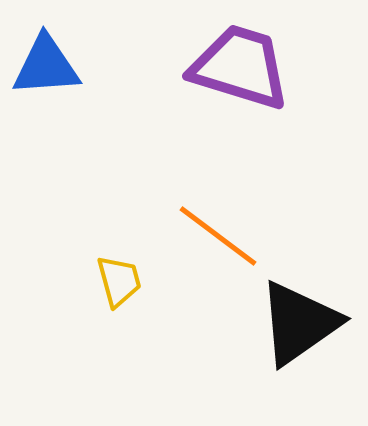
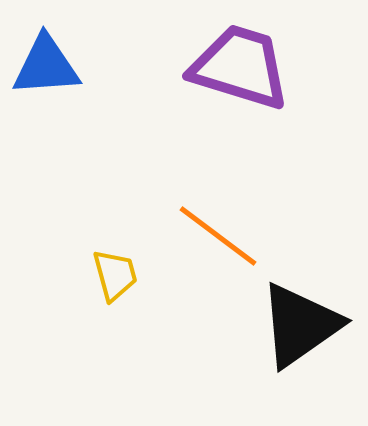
yellow trapezoid: moved 4 px left, 6 px up
black triangle: moved 1 px right, 2 px down
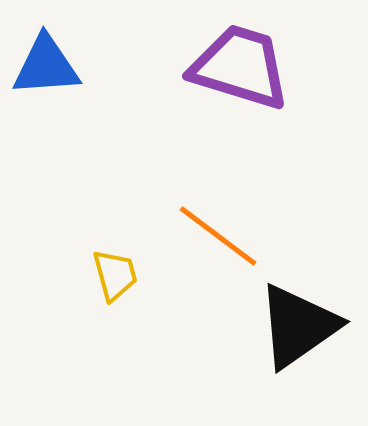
black triangle: moved 2 px left, 1 px down
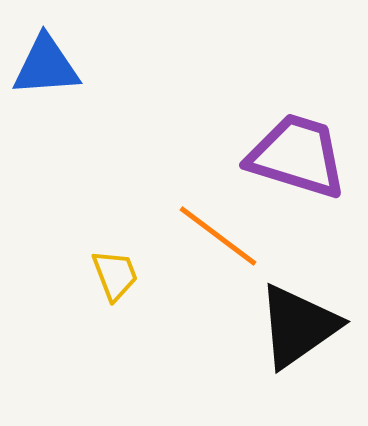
purple trapezoid: moved 57 px right, 89 px down
yellow trapezoid: rotated 6 degrees counterclockwise
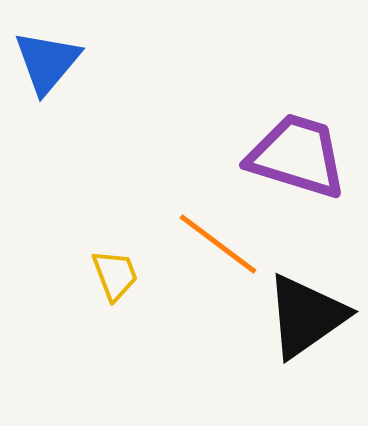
blue triangle: moved 1 px right, 4 px up; rotated 46 degrees counterclockwise
orange line: moved 8 px down
black triangle: moved 8 px right, 10 px up
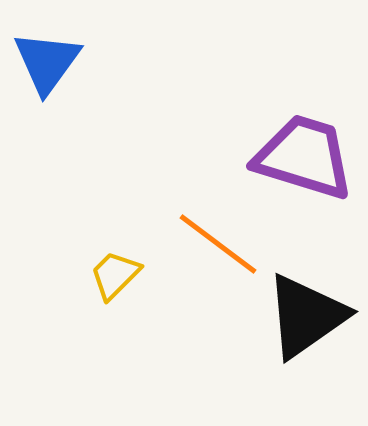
blue triangle: rotated 4 degrees counterclockwise
purple trapezoid: moved 7 px right, 1 px down
yellow trapezoid: rotated 114 degrees counterclockwise
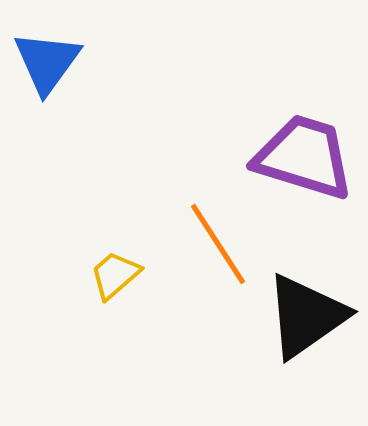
orange line: rotated 20 degrees clockwise
yellow trapezoid: rotated 4 degrees clockwise
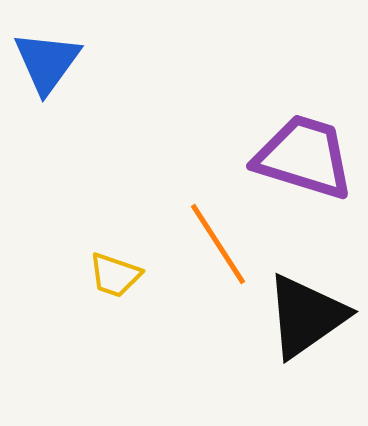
yellow trapezoid: rotated 120 degrees counterclockwise
